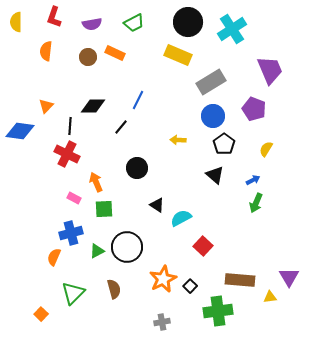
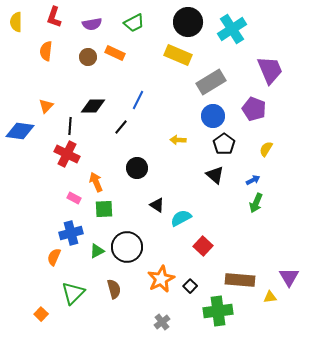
orange star at (163, 279): moved 2 px left
gray cross at (162, 322): rotated 28 degrees counterclockwise
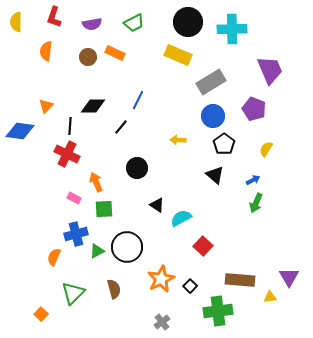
cyan cross at (232, 29): rotated 32 degrees clockwise
blue cross at (71, 233): moved 5 px right, 1 px down
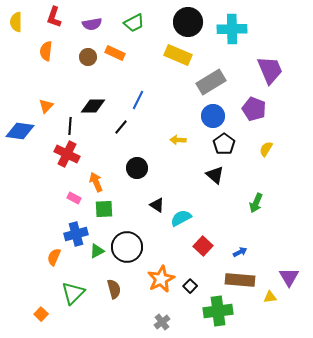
blue arrow at (253, 180): moved 13 px left, 72 px down
